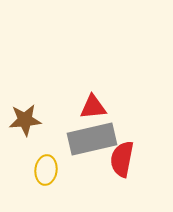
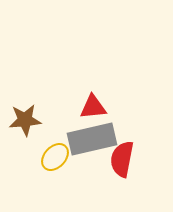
yellow ellipse: moved 9 px right, 13 px up; rotated 36 degrees clockwise
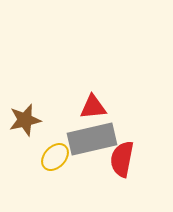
brown star: rotated 8 degrees counterclockwise
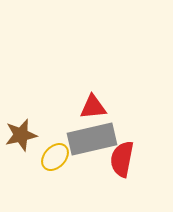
brown star: moved 4 px left, 15 px down
